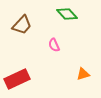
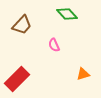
red rectangle: rotated 20 degrees counterclockwise
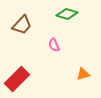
green diamond: rotated 30 degrees counterclockwise
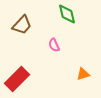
green diamond: rotated 60 degrees clockwise
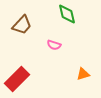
pink semicircle: rotated 48 degrees counterclockwise
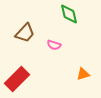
green diamond: moved 2 px right
brown trapezoid: moved 3 px right, 8 px down
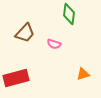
green diamond: rotated 20 degrees clockwise
pink semicircle: moved 1 px up
red rectangle: moved 1 px left, 1 px up; rotated 30 degrees clockwise
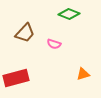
green diamond: rotated 75 degrees counterclockwise
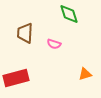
green diamond: rotated 50 degrees clockwise
brown trapezoid: rotated 140 degrees clockwise
orange triangle: moved 2 px right
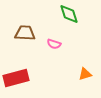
brown trapezoid: rotated 90 degrees clockwise
